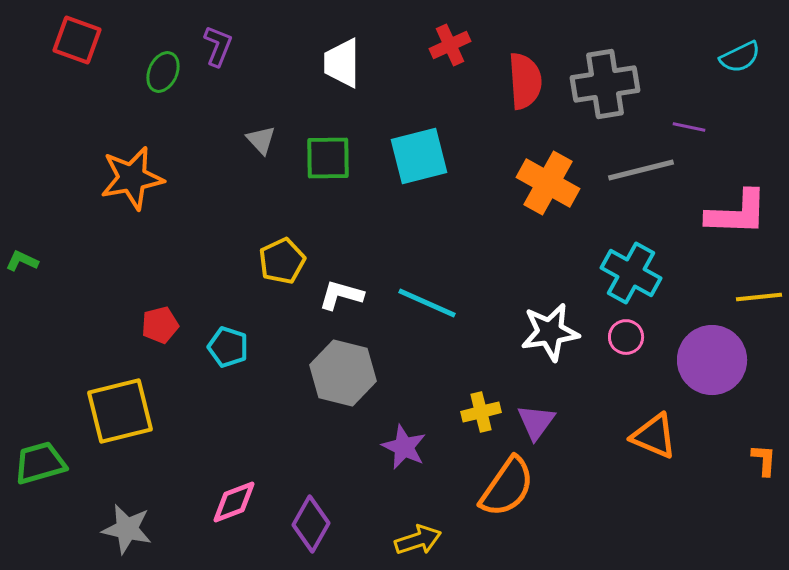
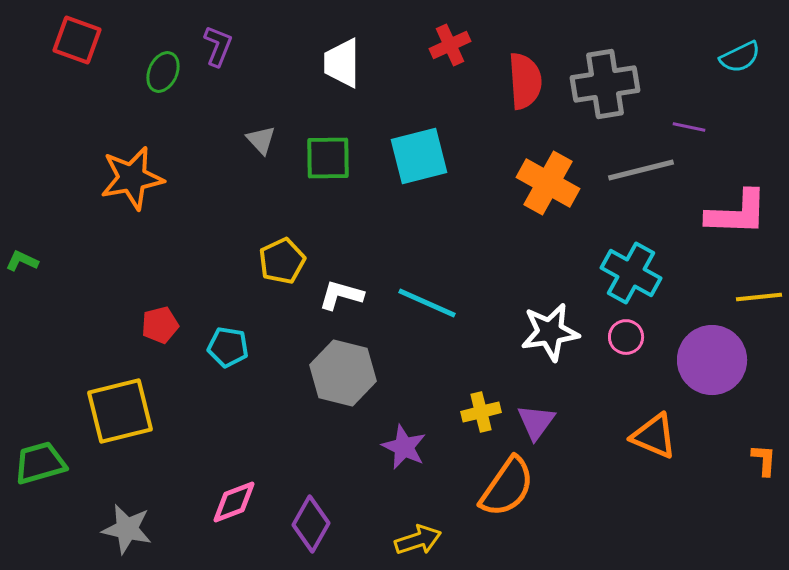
cyan pentagon: rotated 9 degrees counterclockwise
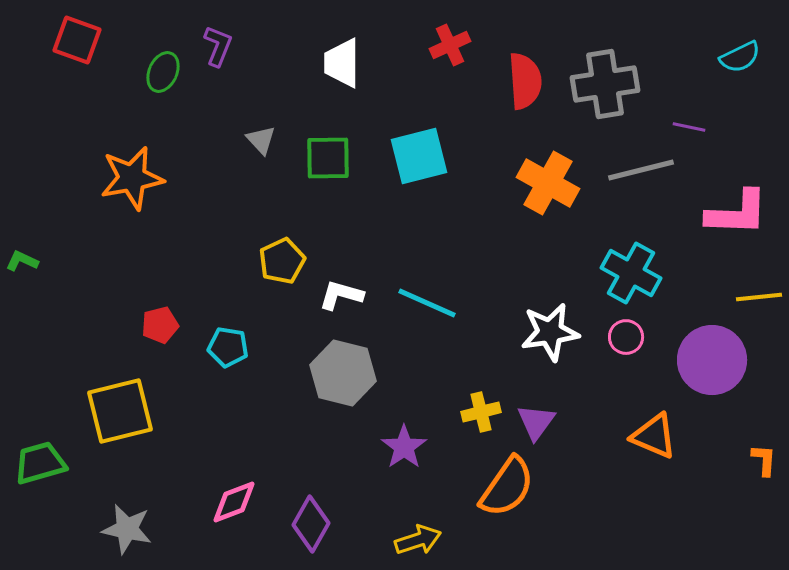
purple star: rotated 12 degrees clockwise
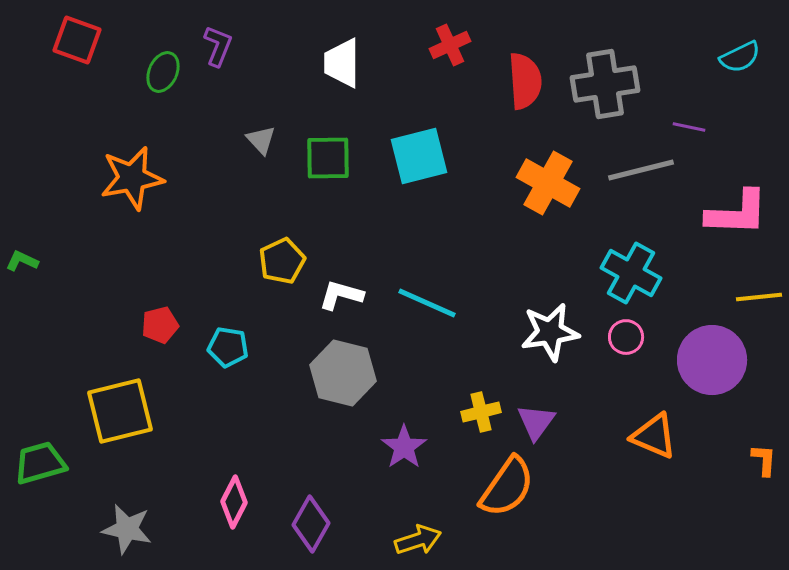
pink diamond: rotated 42 degrees counterclockwise
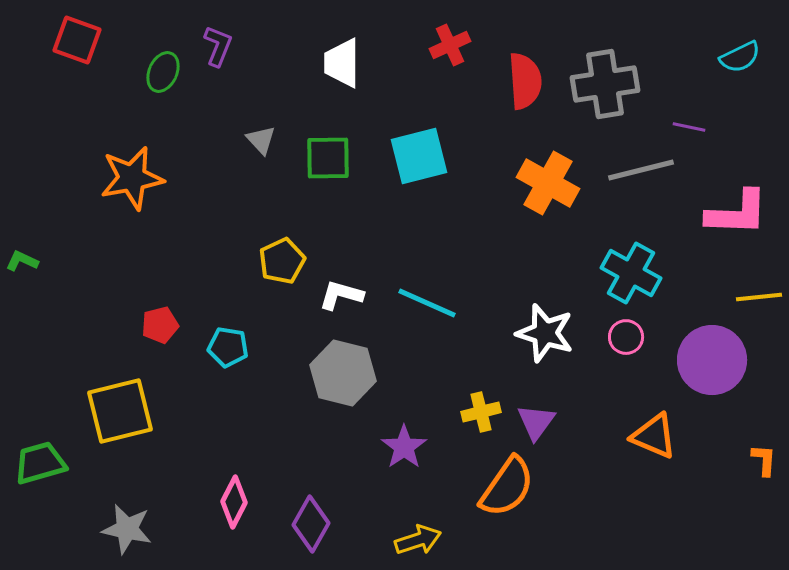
white star: moved 5 px left, 1 px down; rotated 26 degrees clockwise
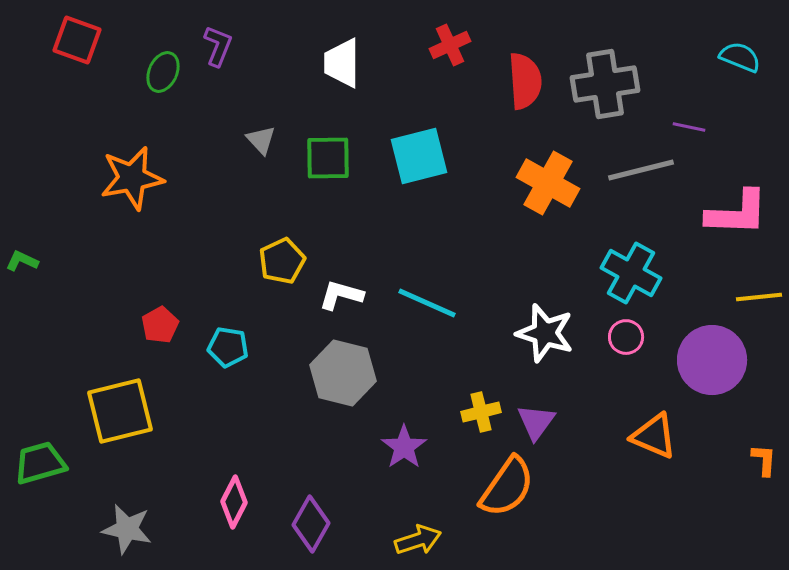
cyan semicircle: rotated 132 degrees counterclockwise
red pentagon: rotated 15 degrees counterclockwise
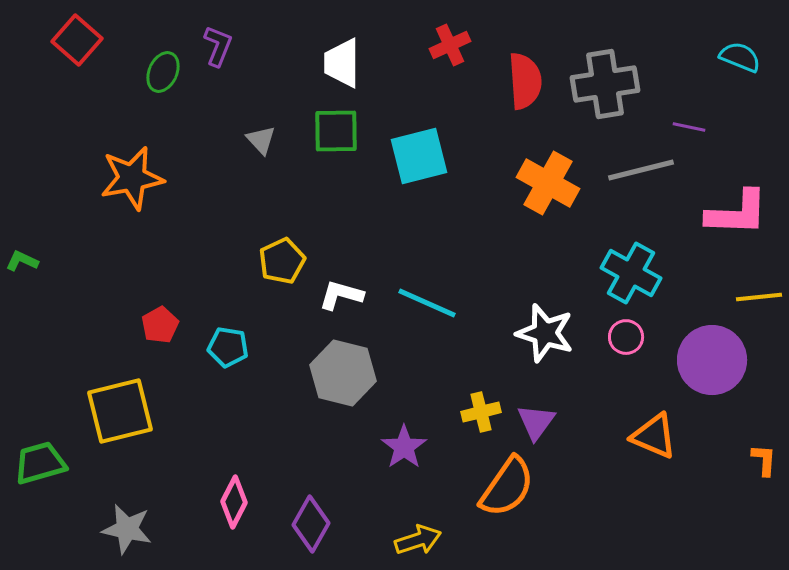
red square: rotated 21 degrees clockwise
green square: moved 8 px right, 27 px up
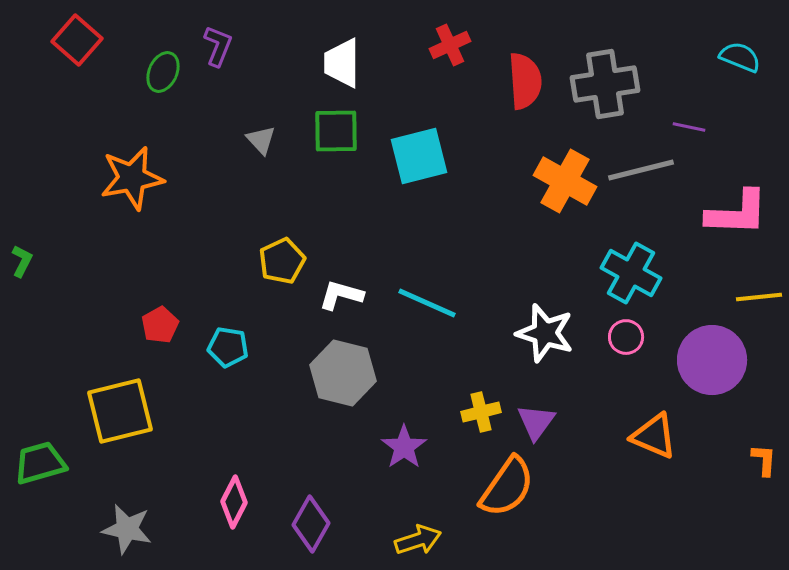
orange cross: moved 17 px right, 2 px up
green L-shape: rotated 92 degrees clockwise
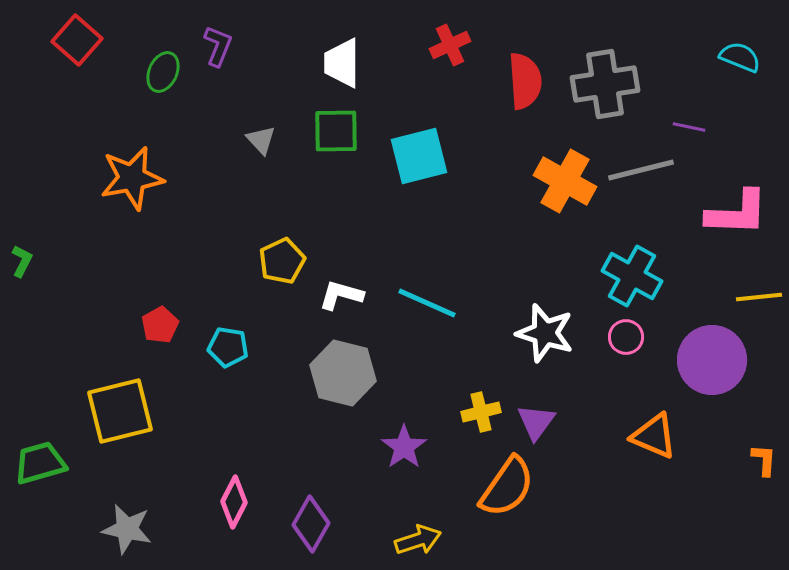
cyan cross: moved 1 px right, 3 px down
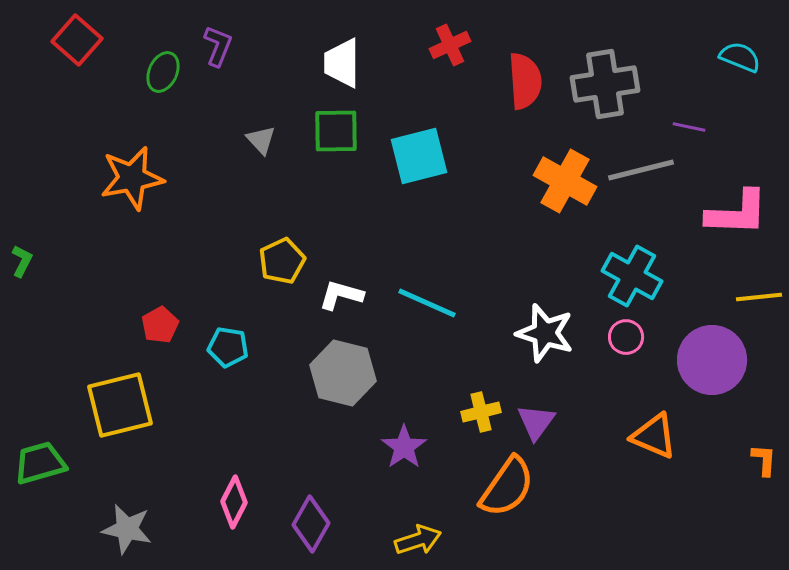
yellow square: moved 6 px up
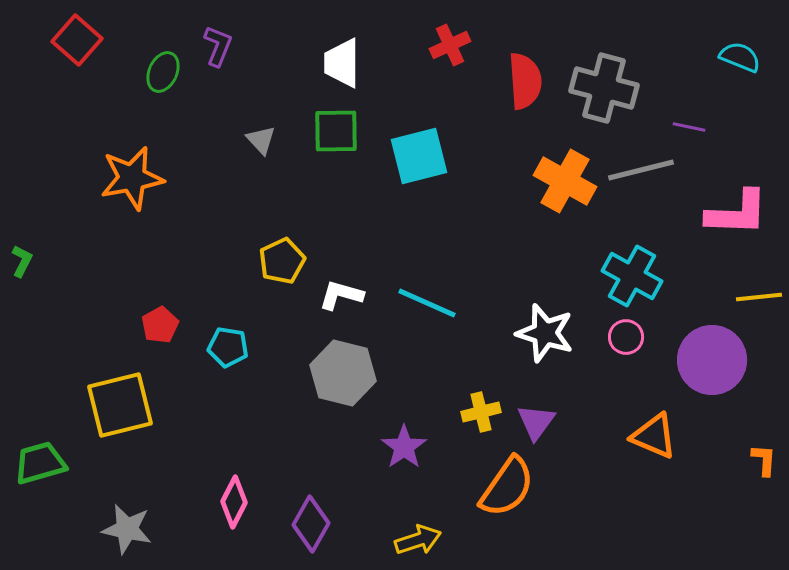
gray cross: moved 1 px left, 4 px down; rotated 24 degrees clockwise
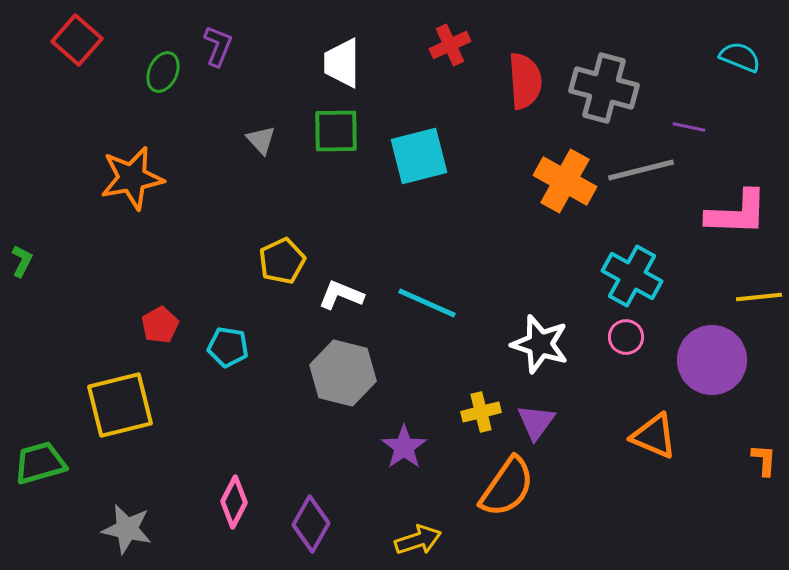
white L-shape: rotated 6 degrees clockwise
white star: moved 5 px left, 11 px down
